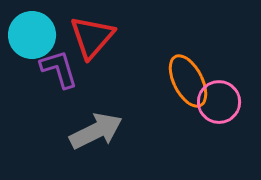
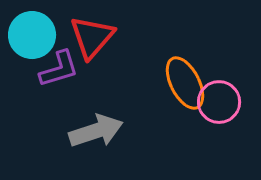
purple L-shape: rotated 90 degrees clockwise
orange ellipse: moved 3 px left, 2 px down
gray arrow: rotated 8 degrees clockwise
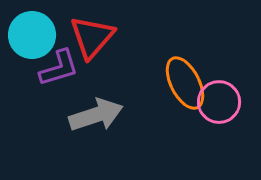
purple L-shape: moved 1 px up
gray arrow: moved 16 px up
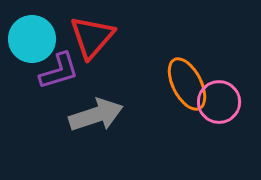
cyan circle: moved 4 px down
purple L-shape: moved 3 px down
orange ellipse: moved 2 px right, 1 px down
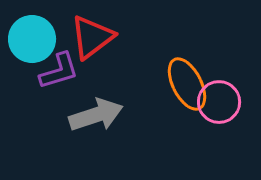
red triangle: rotated 12 degrees clockwise
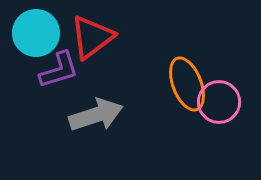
cyan circle: moved 4 px right, 6 px up
purple L-shape: moved 1 px up
orange ellipse: rotated 6 degrees clockwise
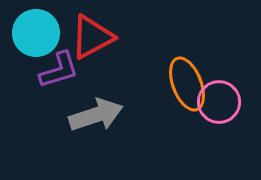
red triangle: rotated 9 degrees clockwise
